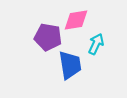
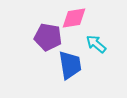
pink diamond: moved 2 px left, 2 px up
cyan arrow: rotated 75 degrees counterclockwise
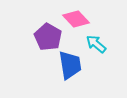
pink diamond: moved 2 px right, 1 px down; rotated 56 degrees clockwise
purple pentagon: rotated 20 degrees clockwise
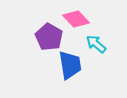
purple pentagon: moved 1 px right
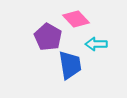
purple pentagon: moved 1 px left
cyan arrow: rotated 40 degrees counterclockwise
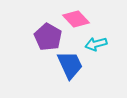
cyan arrow: rotated 15 degrees counterclockwise
blue trapezoid: rotated 16 degrees counterclockwise
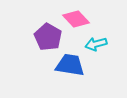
blue trapezoid: rotated 56 degrees counterclockwise
